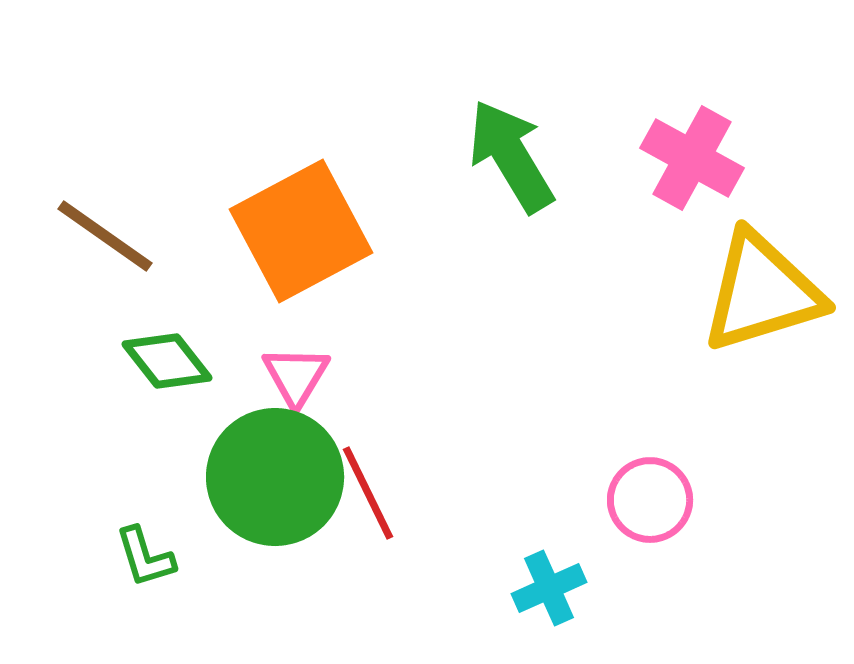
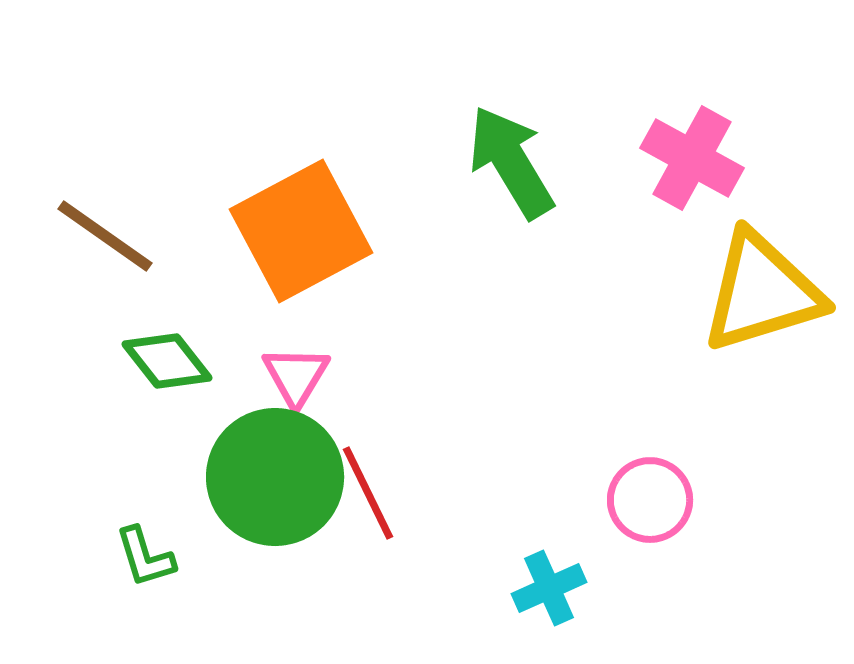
green arrow: moved 6 px down
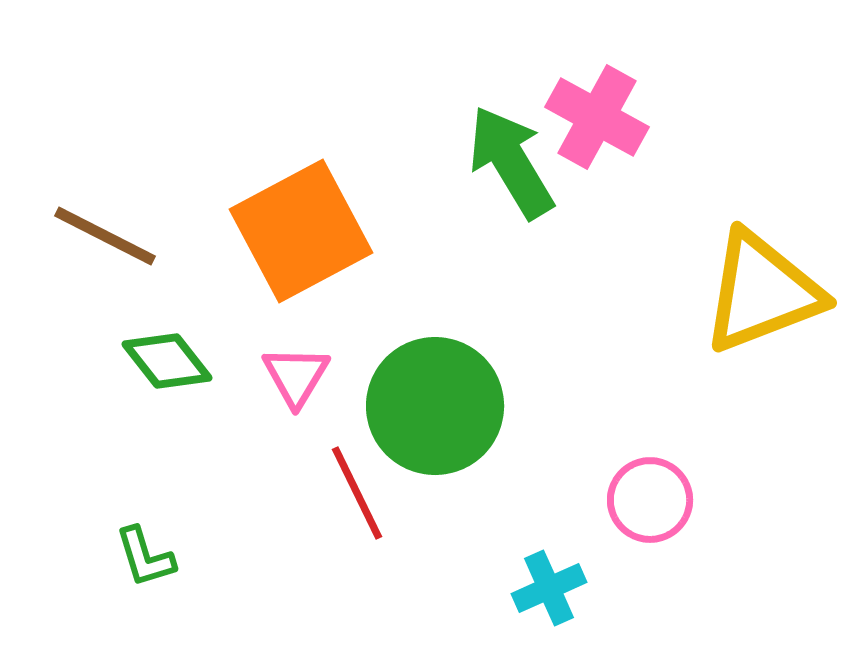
pink cross: moved 95 px left, 41 px up
brown line: rotated 8 degrees counterclockwise
yellow triangle: rotated 4 degrees counterclockwise
green circle: moved 160 px right, 71 px up
red line: moved 11 px left
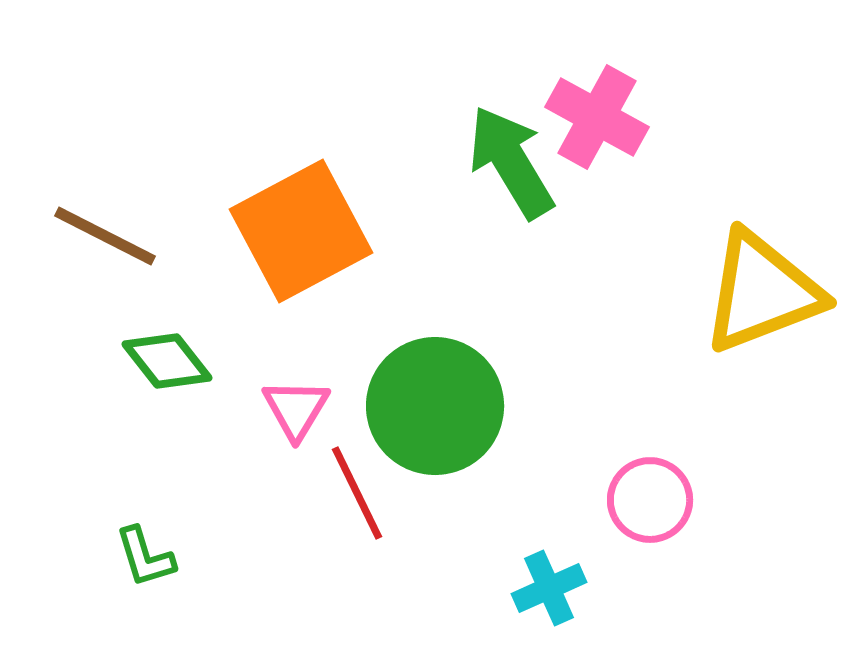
pink triangle: moved 33 px down
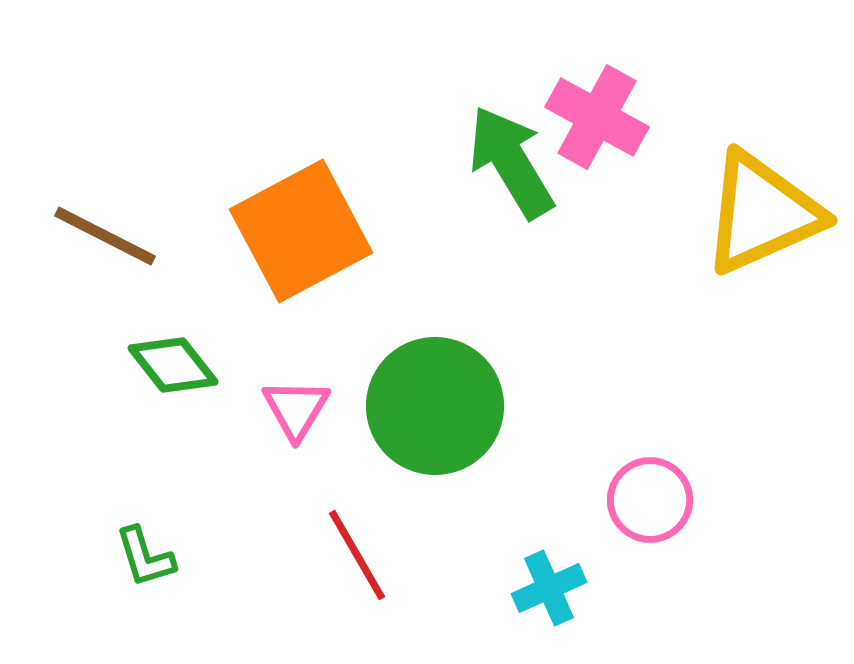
yellow triangle: moved 79 px up; rotated 3 degrees counterclockwise
green diamond: moved 6 px right, 4 px down
red line: moved 62 px down; rotated 4 degrees counterclockwise
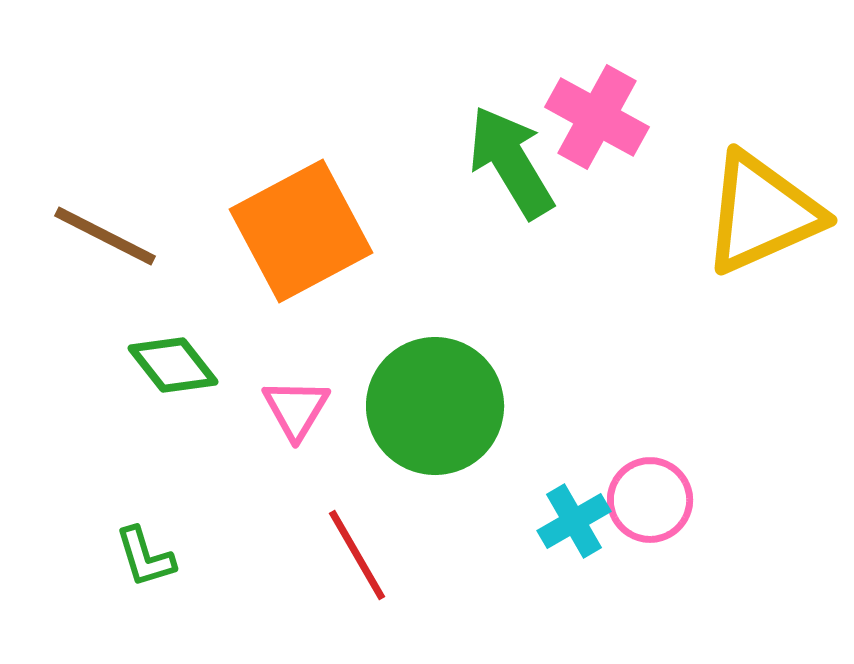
cyan cross: moved 25 px right, 67 px up; rotated 6 degrees counterclockwise
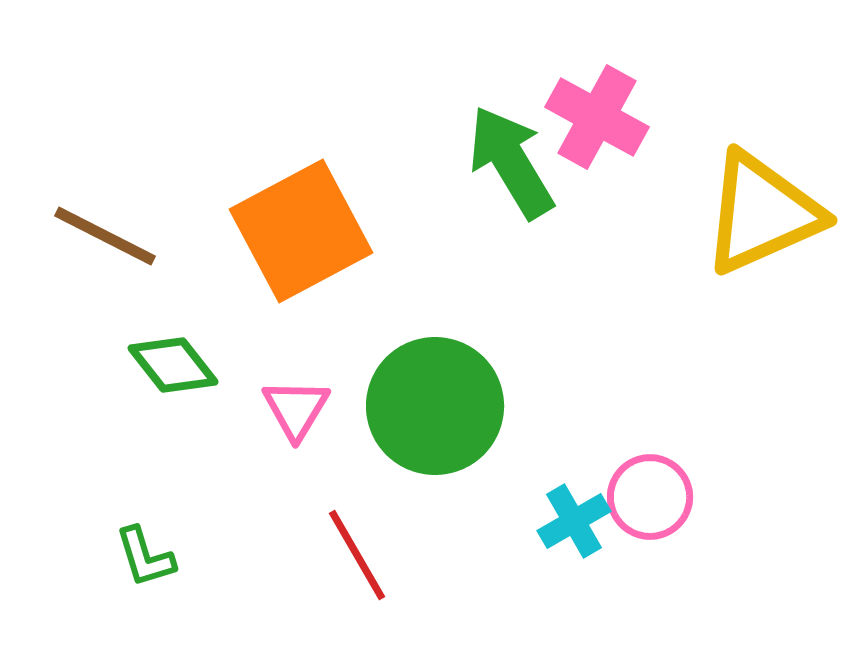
pink circle: moved 3 px up
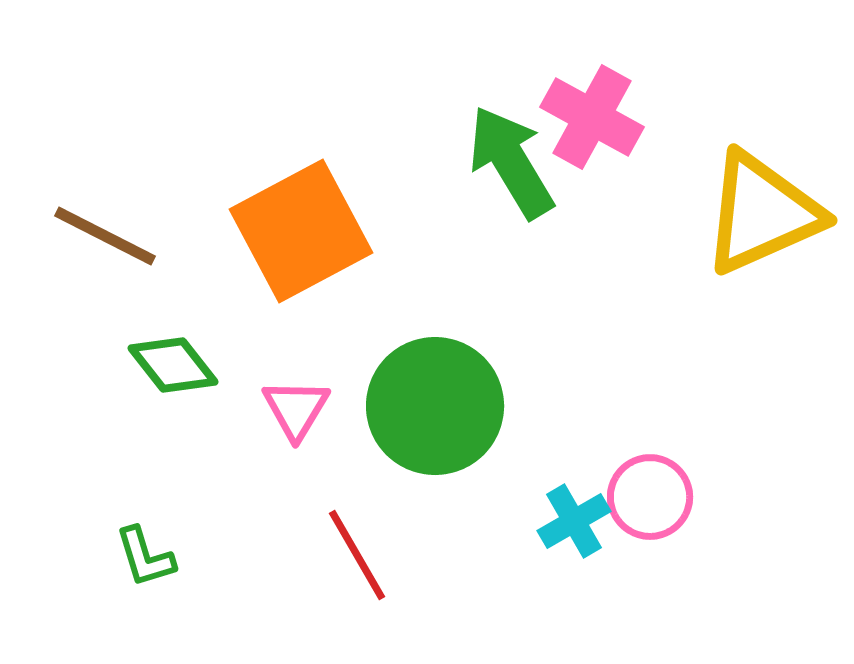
pink cross: moved 5 px left
